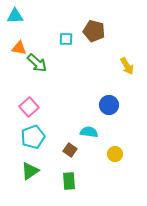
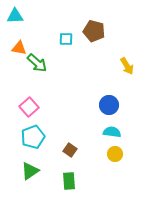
cyan semicircle: moved 23 px right
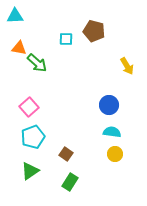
brown square: moved 4 px left, 4 px down
green rectangle: moved 1 px right, 1 px down; rotated 36 degrees clockwise
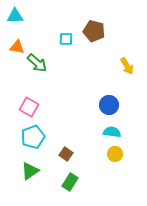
orange triangle: moved 2 px left, 1 px up
pink square: rotated 18 degrees counterclockwise
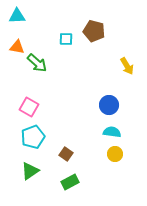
cyan triangle: moved 2 px right
green rectangle: rotated 30 degrees clockwise
